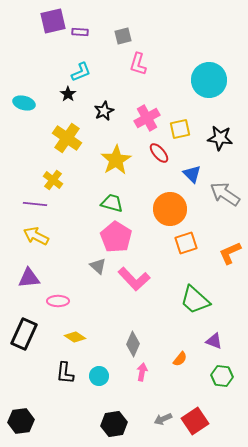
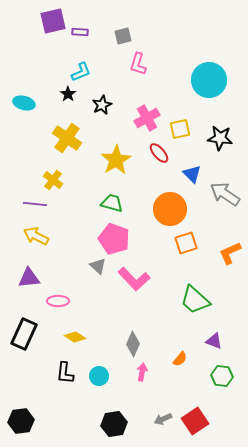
black star at (104, 111): moved 2 px left, 6 px up
pink pentagon at (116, 237): moved 2 px left, 2 px down; rotated 12 degrees counterclockwise
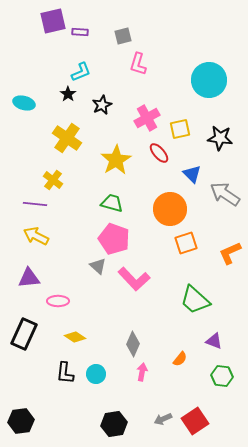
cyan circle at (99, 376): moved 3 px left, 2 px up
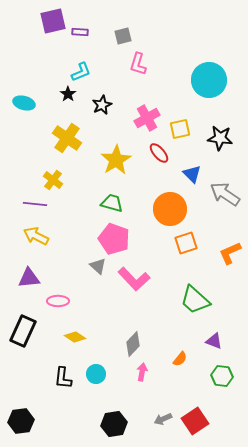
black rectangle at (24, 334): moved 1 px left, 3 px up
gray diamond at (133, 344): rotated 20 degrees clockwise
black L-shape at (65, 373): moved 2 px left, 5 px down
